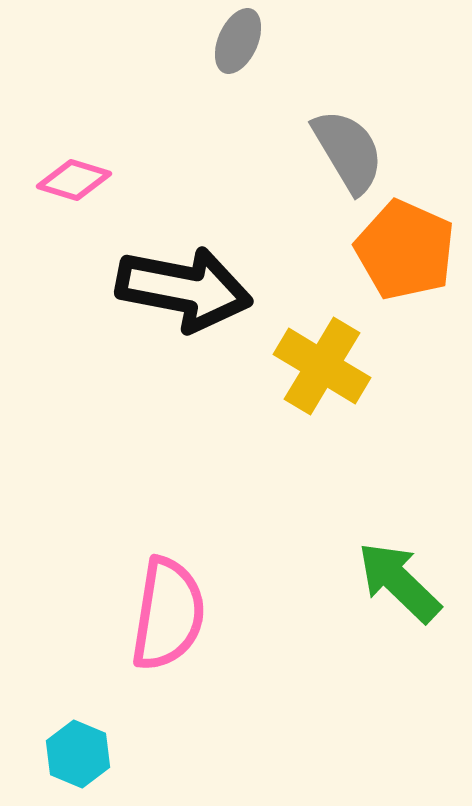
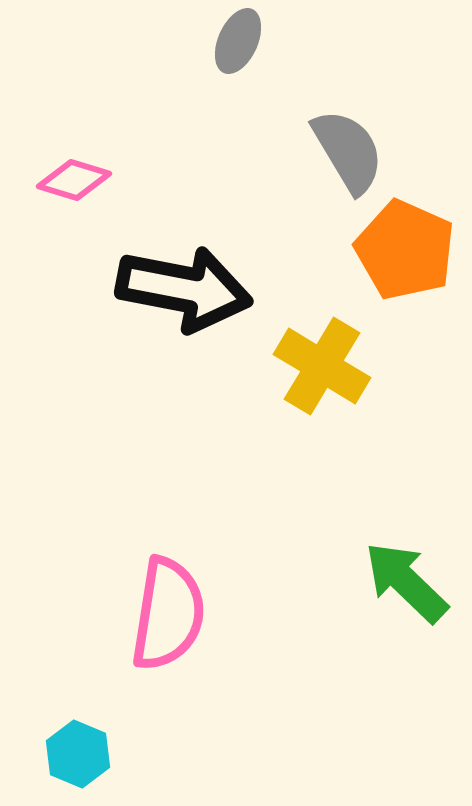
green arrow: moved 7 px right
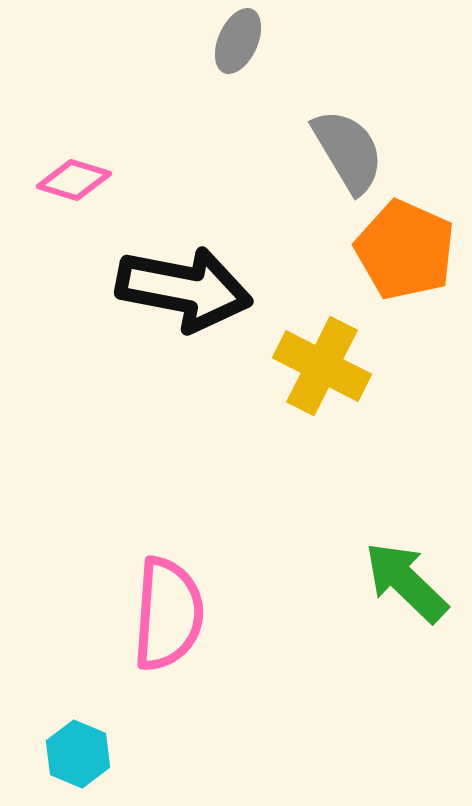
yellow cross: rotated 4 degrees counterclockwise
pink semicircle: rotated 5 degrees counterclockwise
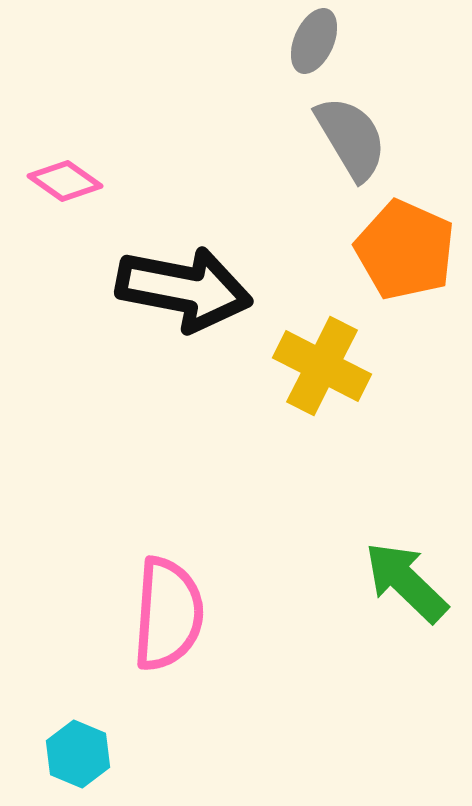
gray ellipse: moved 76 px right
gray semicircle: moved 3 px right, 13 px up
pink diamond: moved 9 px left, 1 px down; rotated 18 degrees clockwise
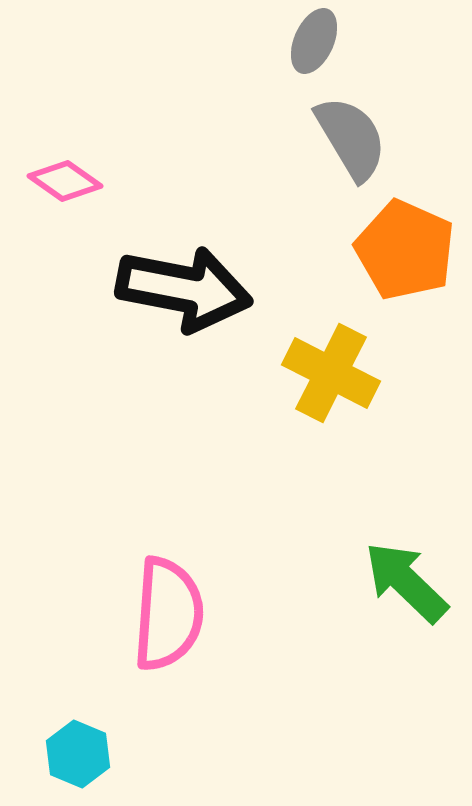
yellow cross: moved 9 px right, 7 px down
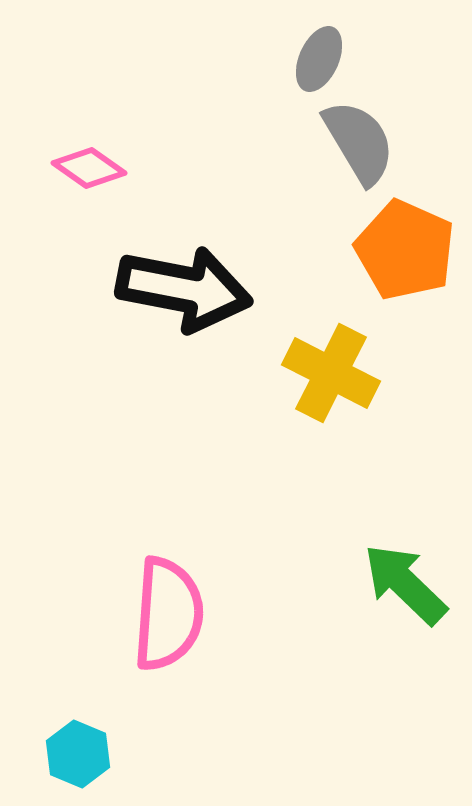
gray ellipse: moved 5 px right, 18 px down
gray semicircle: moved 8 px right, 4 px down
pink diamond: moved 24 px right, 13 px up
green arrow: moved 1 px left, 2 px down
